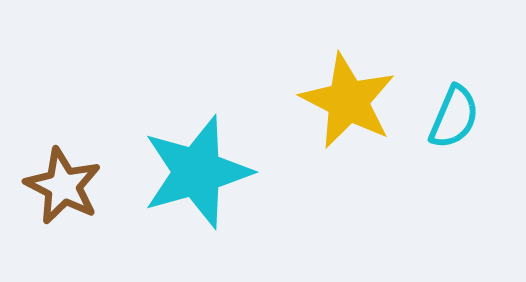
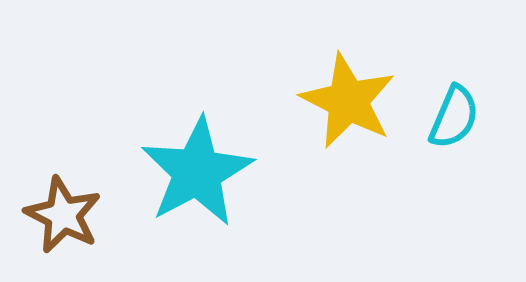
cyan star: rotated 12 degrees counterclockwise
brown star: moved 29 px down
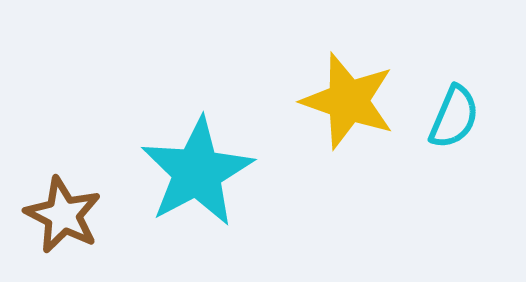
yellow star: rotated 8 degrees counterclockwise
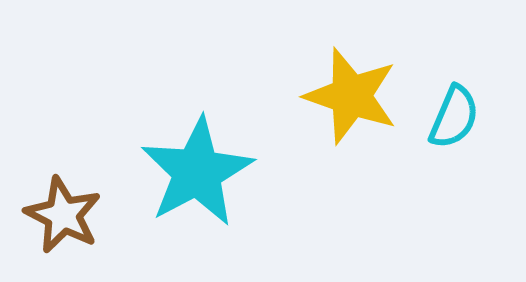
yellow star: moved 3 px right, 5 px up
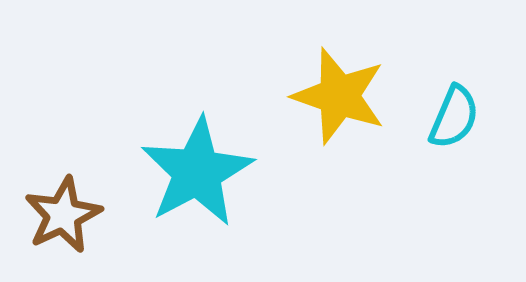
yellow star: moved 12 px left
brown star: rotated 20 degrees clockwise
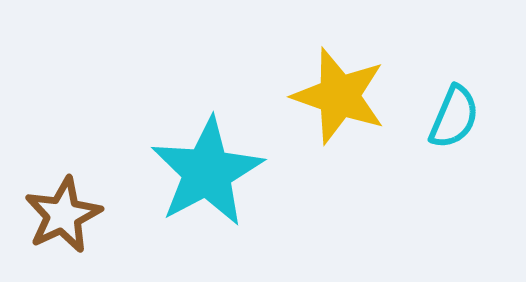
cyan star: moved 10 px right
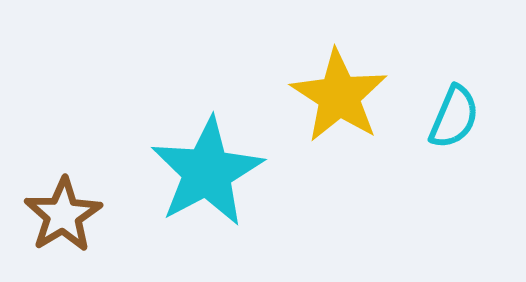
yellow star: rotated 14 degrees clockwise
brown star: rotated 6 degrees counterclockwise
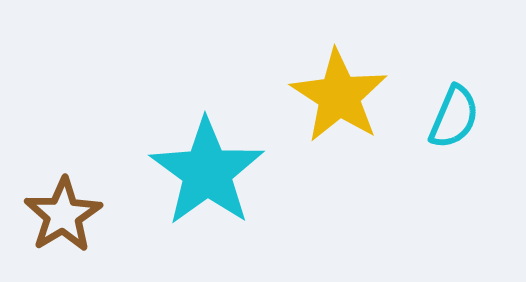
cyan star: rotated 8 degrees counterclockwise
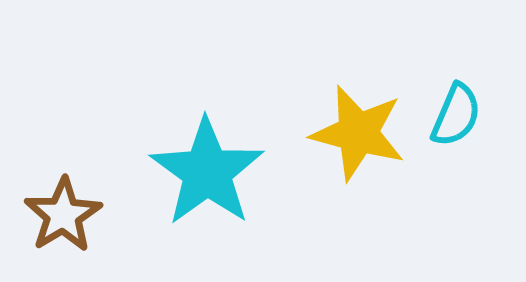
yellow star: moved 19 px right, 37 px down; rotated 18 degrees counterclockwise
cyan semicircle: moved 2 px right, 2 px up
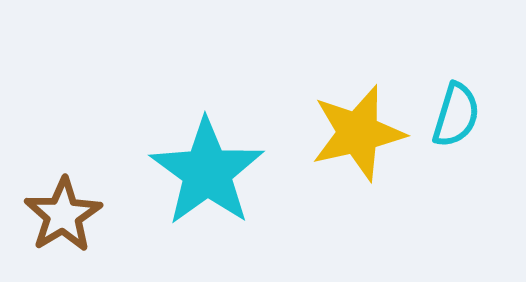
cyan semicircle: rotated 6 degrees counterclockwise
yellow star: rotated 28 degrees counterclockwise
